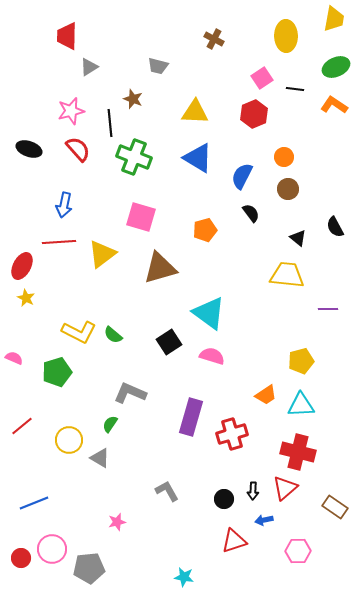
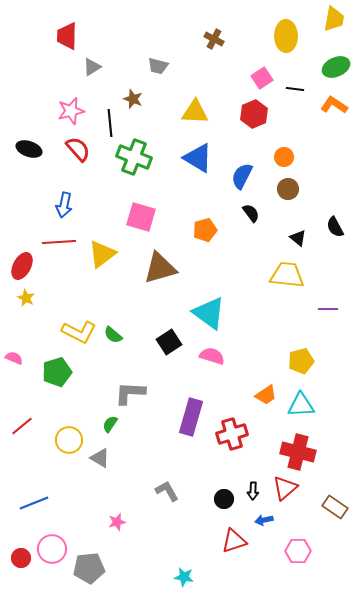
gray triangle at (89, 67): moved 3 px right
gray L-shape at (130, 393): rotated 20 degrees counterclockwise
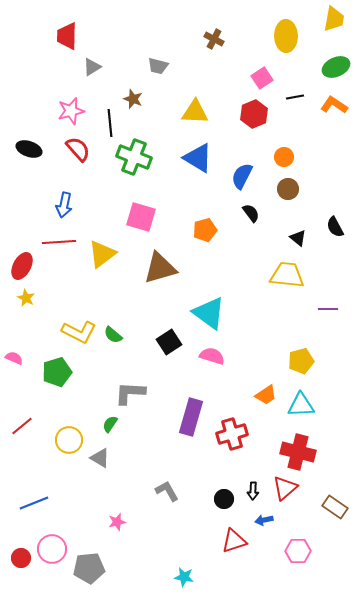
black line at (295, 89): moved 8 px down; rotated 18 degrees counterclockwise
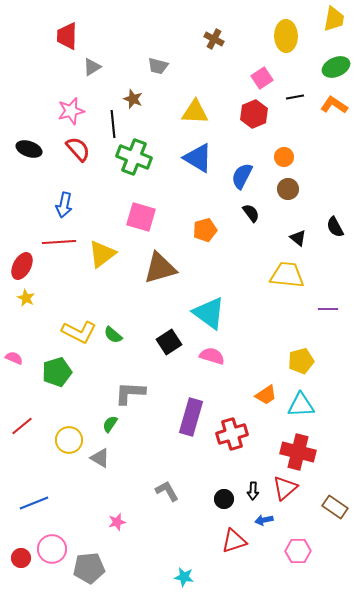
black line at (110, 123): moved 3 px right, 1 px down
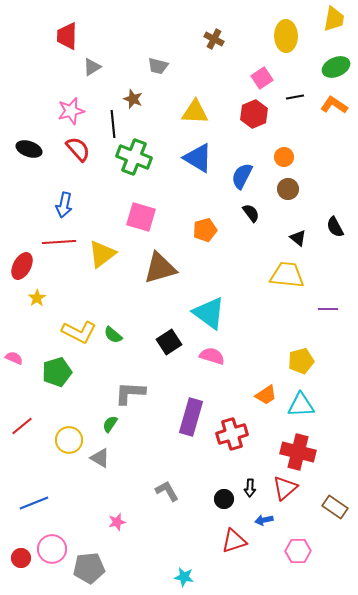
yellow star at (26, 298): moved 11 px right; rotated 12 degrees clockwise
black arrow at (253, 491): moved 3 px left, 3 px up
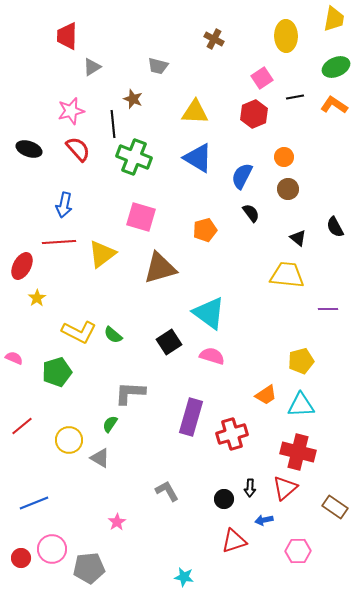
pink star at (117, 522): rotated 18 degrees counterclockwise
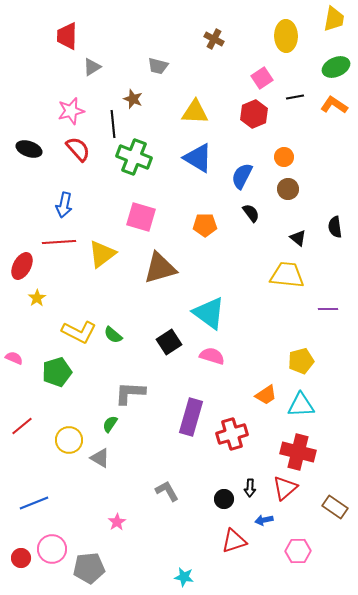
black semicircle at (335, 227): rotated 20 degrees clockwise
orange pentagon at (205, 230): moved 5 px up; rotated 15 degrees clockwise
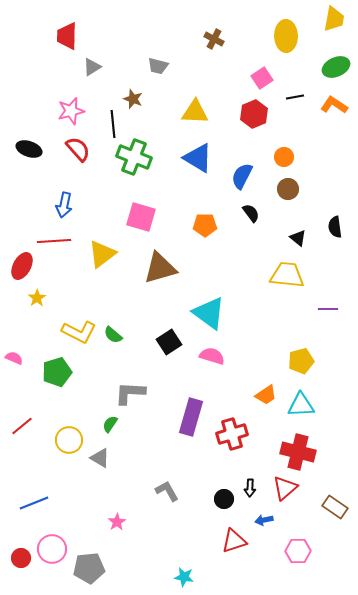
red line at (59, 242): moved 5 px left, 1 px up
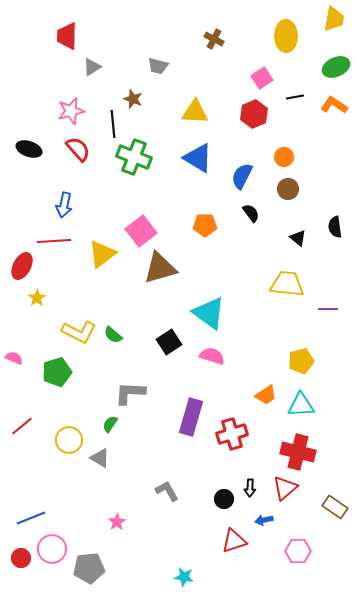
pink square at (141, 217): moved 14 px down; rotated 36 degrees clockwise
yellow trapezoid at (287, 275): moved 9 px down
blue line at (34, 503): moved 3 px left, 15 px down
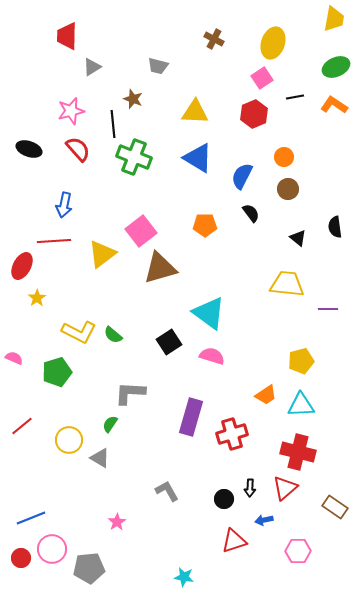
yellow ellipse at (286, 36): moved 13 px left, 7 px down; rotated 20 degrees clockwise
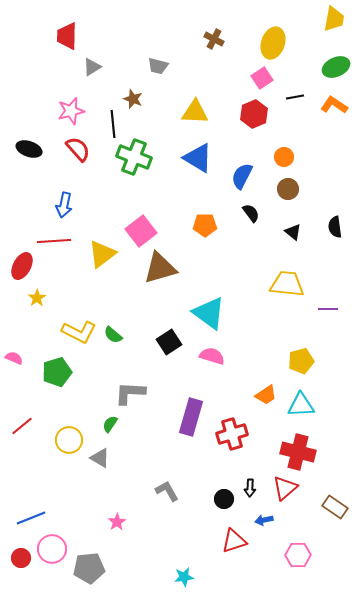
black triangle at (298, 238): moved 5 px left, 6 px up
pink hexagon at (298, 551): moved 4 px down
cyan star at (184, 577): rotated 18 degrees counterclockwise
